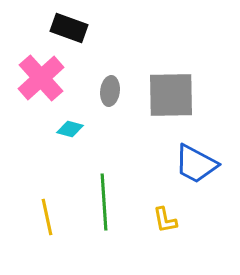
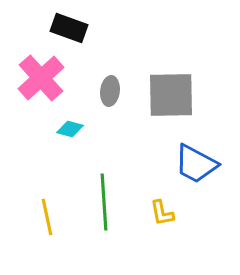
yellow L-shape: moved 3 px left, 7 px up
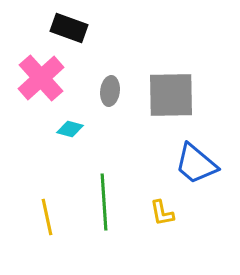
blue trapezoid: rotated 12 degrees clockwise
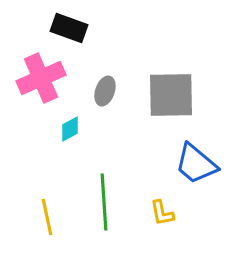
pink cross: rotated 18 degrees clockwise
gray ellipse: moved 5 px left; rotated 12 degrees clockwise
cyan diamond: rotated 44 degrees counterclockwise
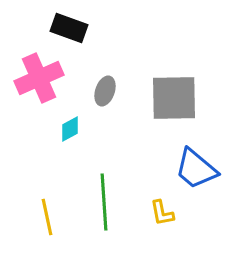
pink cross: moved 2 px left
gray square: moved 3 px right, 3 px down
blue trapezoid: moved 5 px down
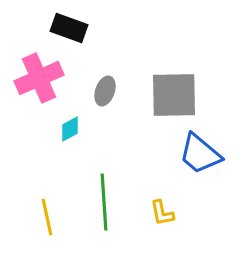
gray square: moved 3 px up
blue trapezoid: moved 4 px right, 15 px up
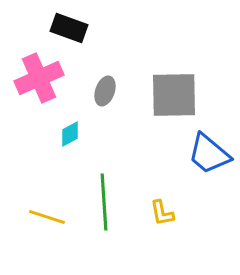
cyan diamond: moved 5 px down
blue trapezoid: moved 9 px right
yellow line: rotated 60 degrees counterclockwise
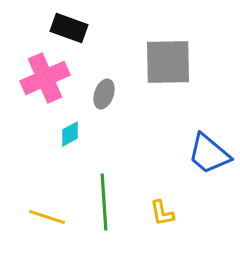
pink cross: moved 6 px right
gray ellipse: moved 1 px left, 3 px down
gray square: moved 6 px left, 33 px up
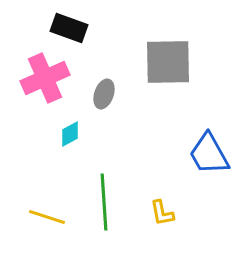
blue trapezoid: rotated 21 degrees clockwise
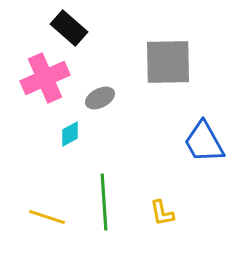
black rectangle: rotated 21 degrees clockwise
gray ellipse: moved 4 px left, 4 px down; rotated 44 degrees clockwise
blue trapezoid: moved 5 px left, 12 px up
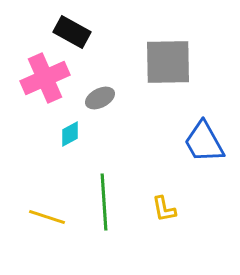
black rectangle: moved 3 px right, 4 px down; rotated 12 degrees counterclockwise
yellow L-shape: moved 2 px right, 4 px up
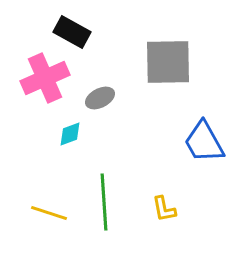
cyan diamond: rotated 8 degrees clockwise
yellow line: moved 2 px right, 4 px up
